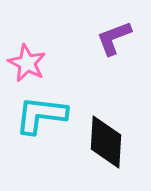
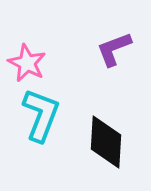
purple L-shape: moved 11 px down
cyan L-shape: rotated 104 degrees clockwise
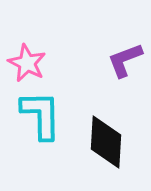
purple L-shape: moved 11 px right, 11 px down
cyan L-shape: rotated 22 degrees counterclockwise
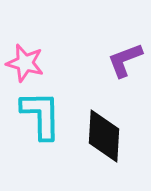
pink star: moved 2 px left; rotated 12 degrees counterclockwise
black diamond: moved 2 px left, 6 px up
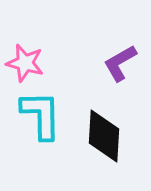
purple L-shape: moved 5 px left, 3 px down; rotated 9 degrees counterclockwise
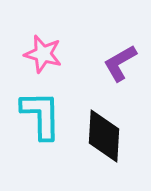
pink star: moved 18 px right, 9 px up
